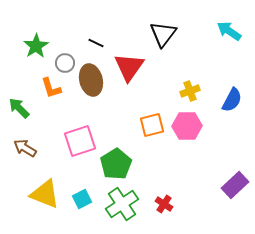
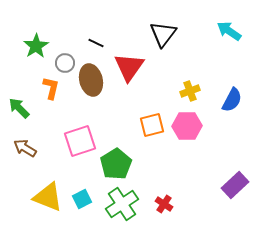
orange L-shape: rotated 150 degrees counterclockwise
yellow triangle: moved 3 px right, 3 px down
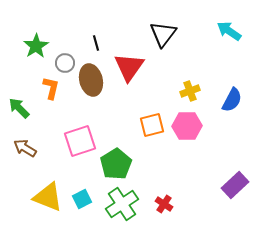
black line: rotated 49 degrees clockwise
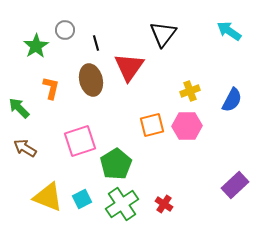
gray circle: moved 33 px up
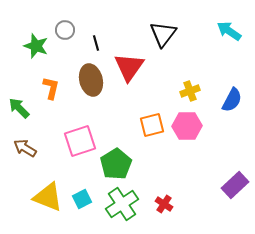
green star: rotated 20 degrees counterclockwise
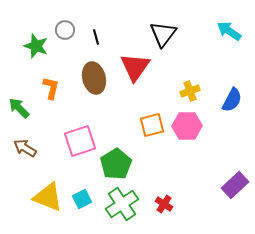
black line: moved 6 px up
red triangle: moved 6 px right
brown ellipse: moved 3 px right, 2 px up
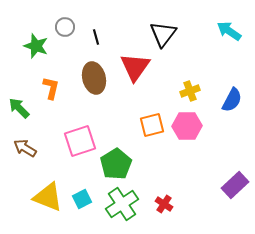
gray circle: moved 3 px up
